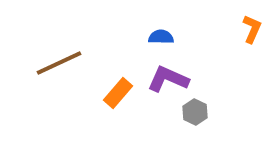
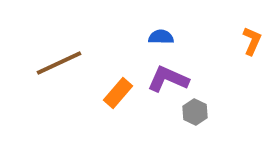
orange L-shape: moved 12 px down
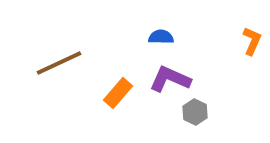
purple L-shape: moved 2 px right
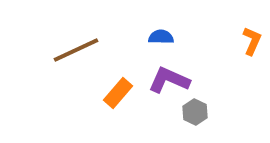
brown line: moved 17 px right, 13 px up
purple L-shape: moved 1 px left, 1 px down
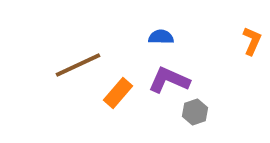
brown line: moved 2 px right, 15 px down
gray hexagon: rotated 15 degrees clockwise
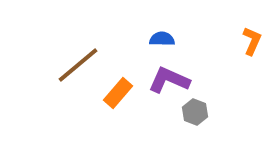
blue semicircle: moved 1 px right, 2 px down
brown line: rotated 15 degrees counterclockwise
gray hexagon: rotated 20 degrees counterclockwise
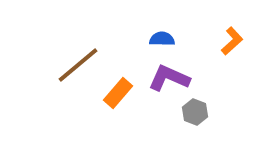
orange L-shape: moved 20 px left; rotated 24 degrees clockwise
purple L-shape: moved 2 px up
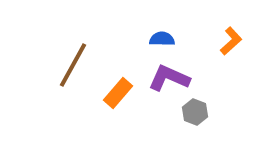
orange L-shape: moved 1 px left
brown line: moved 5 px left; rotated 21 degrees counterclockwise
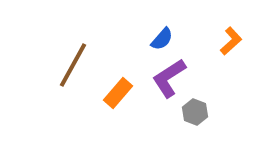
blue semicircle: rotated 130 degrees clockwise
purple L-shape: rotated 57 degrees counterclockwise
